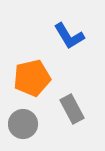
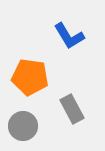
orange pentagon: moved 2 px left, 1 px up; rotated 21 degrees clockwise
gray circle: moved 2 px down
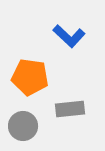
blue L-shape: rotated 16 degrees counterclockwise
gray rectangle: moved 2 px left; rotated 68 degrees counterclockwise
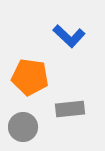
gray circle: moved 1 px down
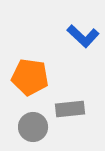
blue L-shape: moved 14 px right
gray circle: moved 10 px right
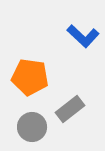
gray rectangle: rotated 32 degrees counterclockwise
gray circle: moved 1 px left
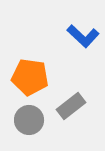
gray rectangle: moved 1 px right, 3 px up
gray circle: moved 3 px left, 7 px up
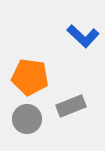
gray rectangle: rotated 16 degrees clockwise
gray circle: moved 2 px left, 1 px up
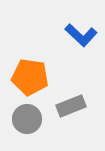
blue L-shape: moved 2 px left, 1 px up
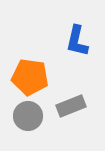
blue L-shape: moved 4 px left, 6 px down; rotated 60 degrees clockwise
gray circle: moved 1 px right, 3 px up
